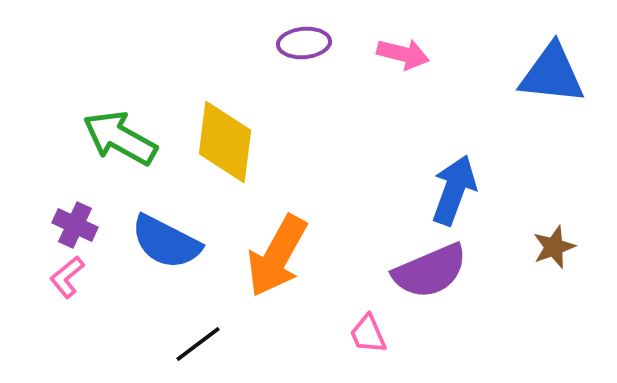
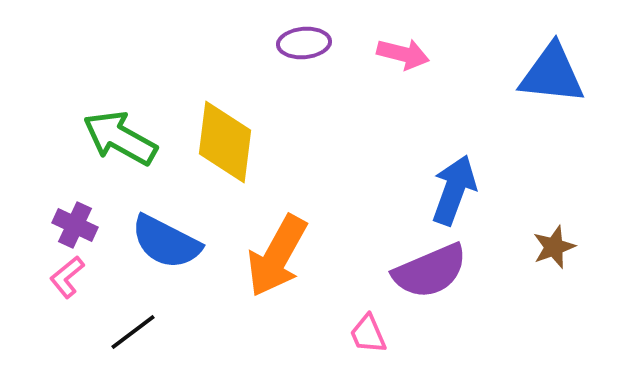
black line: moved 65 px left, 12 px up
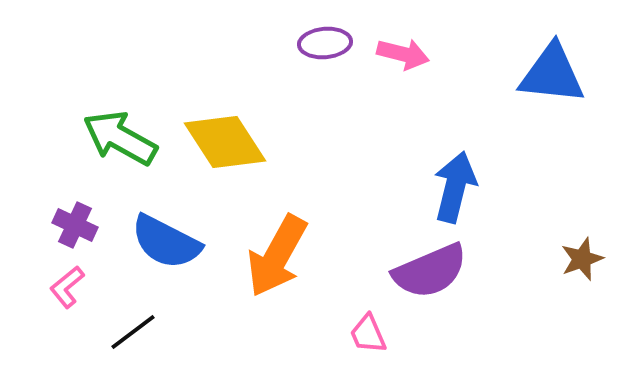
purple ellipse: moved 21 px right
yellow diamond: rotated 40 degrees counterclockwise
blue arrow: moved 1 px right, 3 px up; rotated 6 degrees counterclockwise
brown star: moved 28 px right, 12 px down
pink L-shape: moved 10 px down
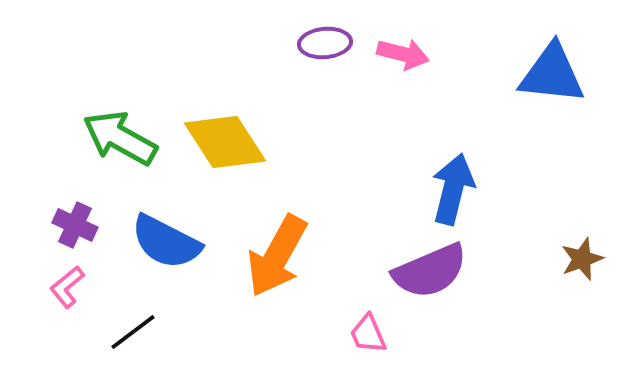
blue arrow: moved 2 px left, 2 px down
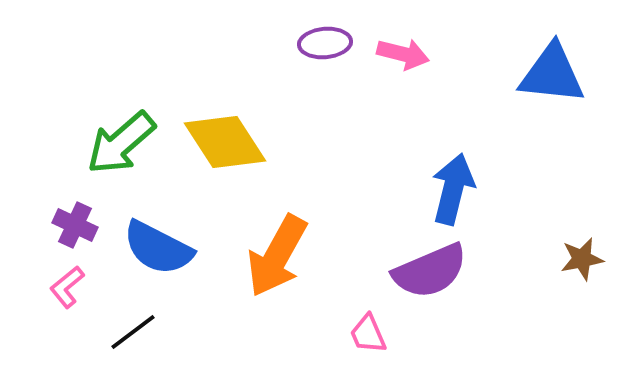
green arrow: moved 1 px right, 5 px down; rotated 70 degrees counterclockwise
blue semicircle: moved 8 px left, 6 px down
brown star: rotated 9 degrees clockwise
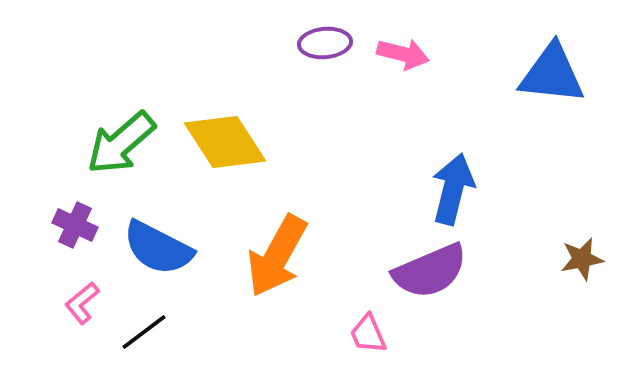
pink L-shape: moved 15 px right, 16 px down
black line: moved 11 px right
